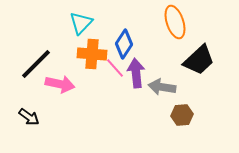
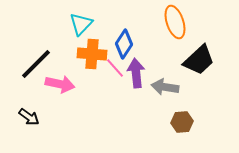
cyan triangle: moved 1 px down
gray arrow: moved 3 px right
brown hexagon: moved 7 px down
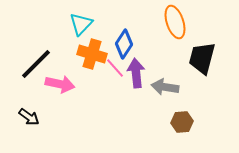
orange cross: rotated 12 degrees clockwise
black trapezoid: moved 3 px right, 2 px up; rotated 148 degrees clockwise
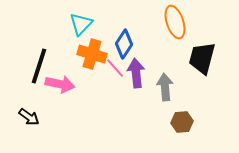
black line: moved 3 px right, 2 px down; rotated 27 degrees counterclockwise
gray arrow: rotated 76 degrees clockwise
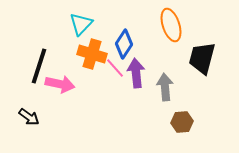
orange ellipse: moved 4 px left, 3 px down
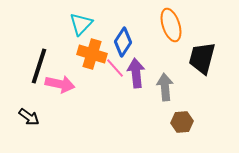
blue diamond: moved 1 px left, 2 px up
